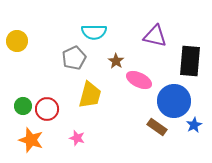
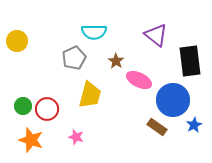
purple triangle: moved 1 px right, 1 px up; rotated 25 degrees clockwise
black rectangle: rotated 12 degrees counterclockwise
blue circle: moved 1 px left, 1 px up
pink star: moved 1 px left, 1 px up
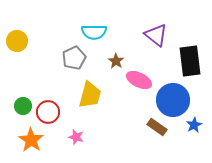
red circle: moved 1 px right, 3 px down
orange star: rotated 15 degrees clockwise
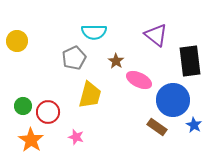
blue star: rotated 14 degrees counterclockwise
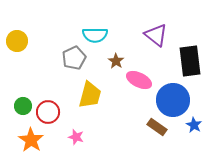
cyan semicircle: moved 1 px right, 3 px down
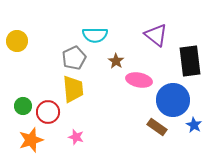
pink ellipse: rotated 15 degrees counterclockwise
yellow trapezoid: moved 17 px left, 6 px up; rotated 20 degrees counterclockwise
orange star: rotated 20 degrees clockwise
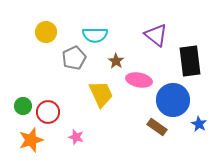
yellow circle: moved 29 px right, 9 px up
yellow trapezoid: moved 28 px right, 5 px down; rotated 20 degrees counterclockwise
blue star: moved 5 px right, 1 px up
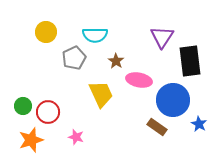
purple triangle: moved 6 px right, 2 px down; rotated 25 degrees clockwise
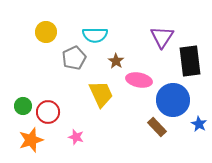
brown rectangle: rotated 12 degrees clockwise
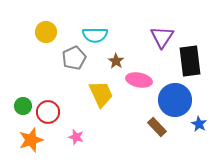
blue circle: moved 2 px right
